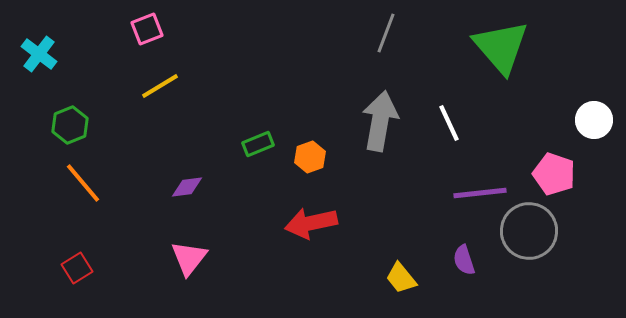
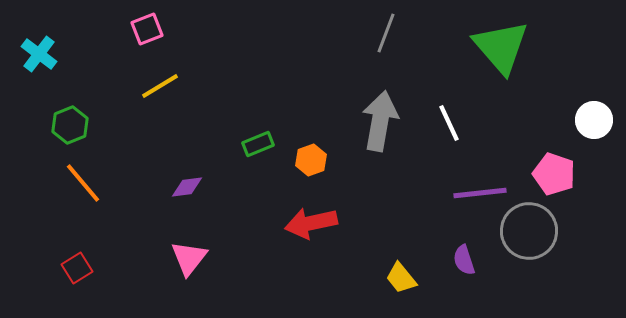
orange hexagon: moved 1 px right, 3 px down
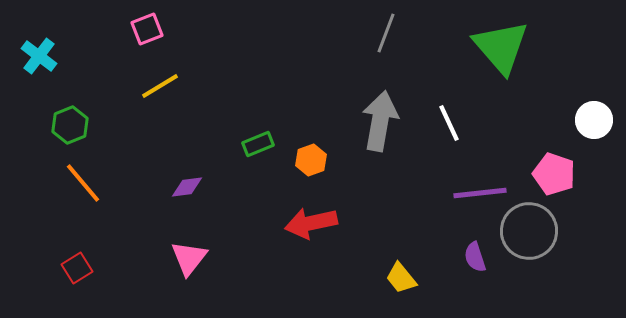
cyan cross: moved 2 px down
purple semicircle: moved 11 px right, 3 px up
